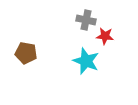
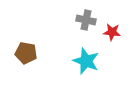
red star: moved 7 px right, 4 px up
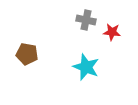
brown pentagon: moved 1 px right, 1 px down
cyan star: moved 6 px down
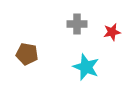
gray cross: moved 9 px left, 4 px down; rotated 12 degrees counterclockwise
red star: rotated 18 degrees counterclockwise
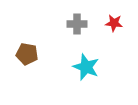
red star: moved 2 px right, 9 px up; rotated 18 degrees clockwise
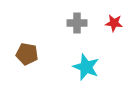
gray cross: moved 1 px up
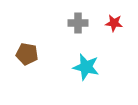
gray cross: moved 1 px right
cyan star: rotated 8 degrees counterclockwise
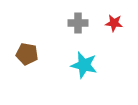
cyan star: moved 2 px left, 2 px up
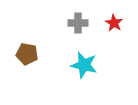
red star: rotated 24 degrees clockwise
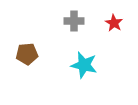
gray cross: moved 4 px left, 2 px up
brown pentagon: rotated 15 degrees counterclockwise
